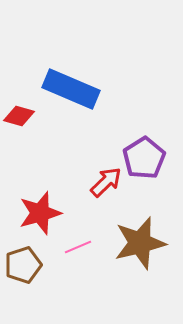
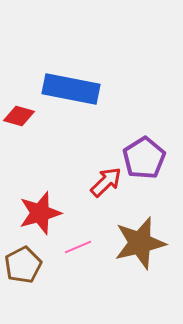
blue rectangle: rotated 12 degrees counterclockwise
brown pentagon: rotated 9 degrees counterclockwise
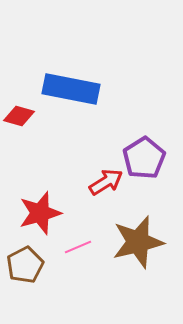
red arrow: rotated 12 degrees clockwise
brown star: moved 2 px left, 1 px up
brown pentagon: moved 2 px right
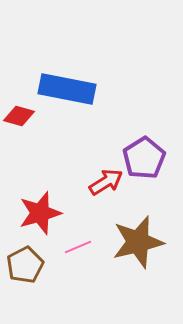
blue rectangle: moved 4 px left
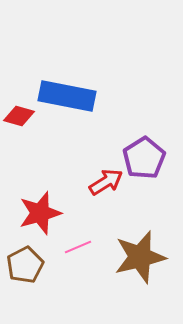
blue rectangle: moved 7 px down
brown star: moved 2 px right, 15 px down
